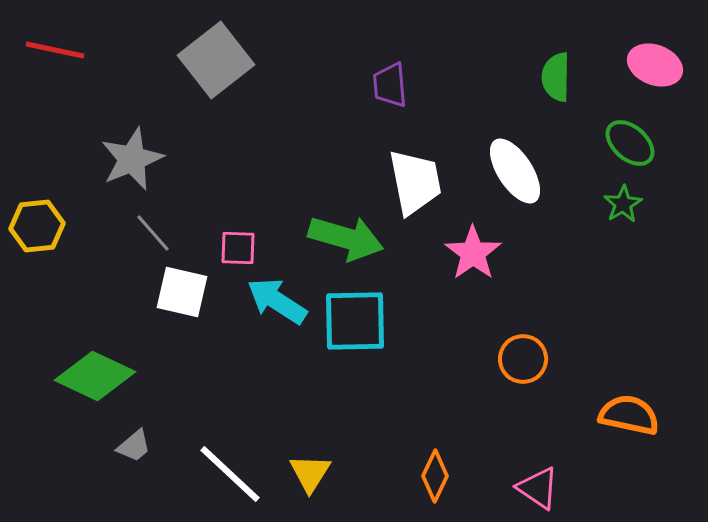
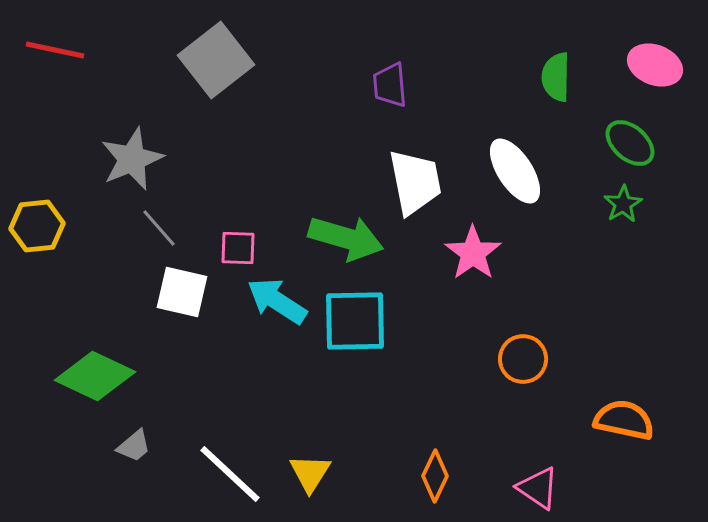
gray line: moved 6 px right, 5 px up
orange semicircle: moved 5 px left, 5 px down
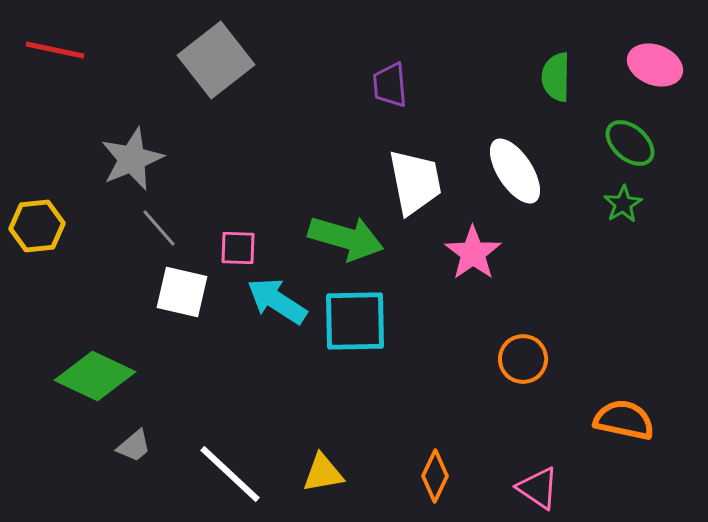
yellow triangle: moved 13 px right; rotated 48 degrees clockwise
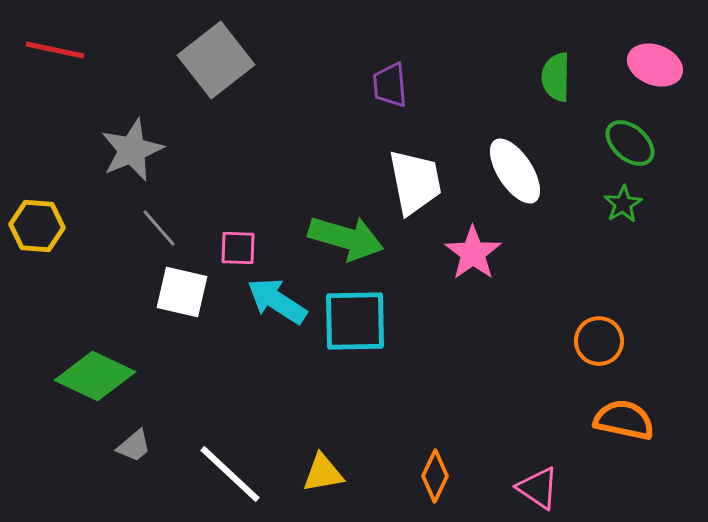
gray star: moved 9 px up
yellow hexagon: rotated 10 degrees clockwise
orange circle: moved 76 px right, 18 px up
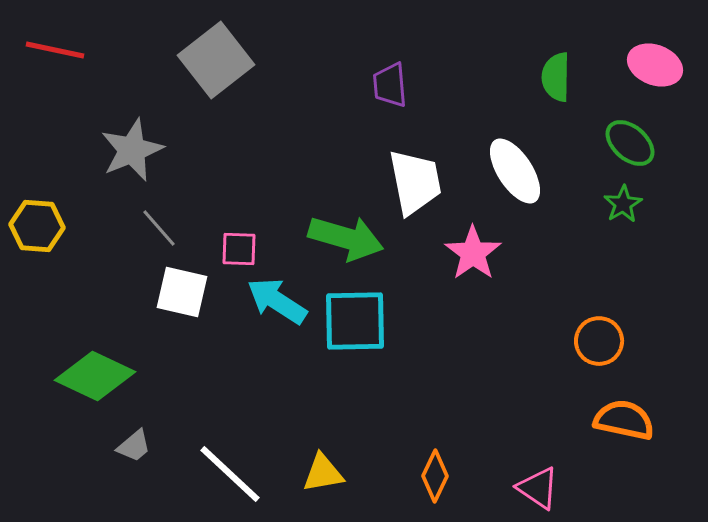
pink square: moved 1 px right, 1 px down
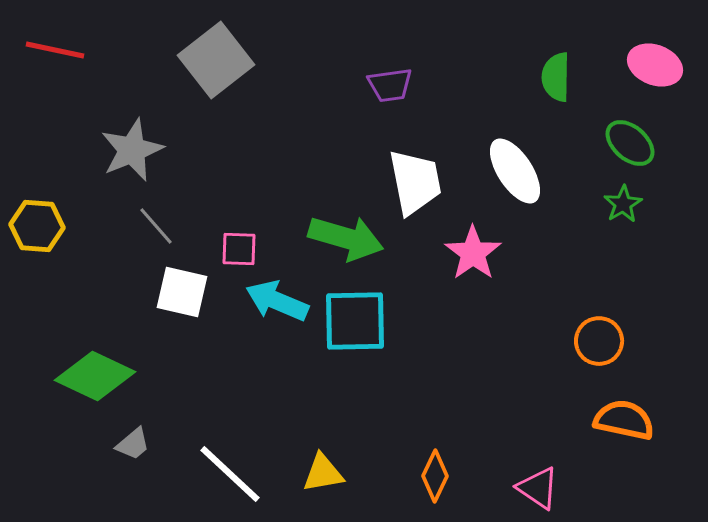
purple trapezoid: rotated 93 degrees counterclockwise
gray line: moved 3 px left, 2 px up
cyan arrow: rotated 10 degrees counterclockwise
gray trapezoid: moved 1 px left, 2 px up
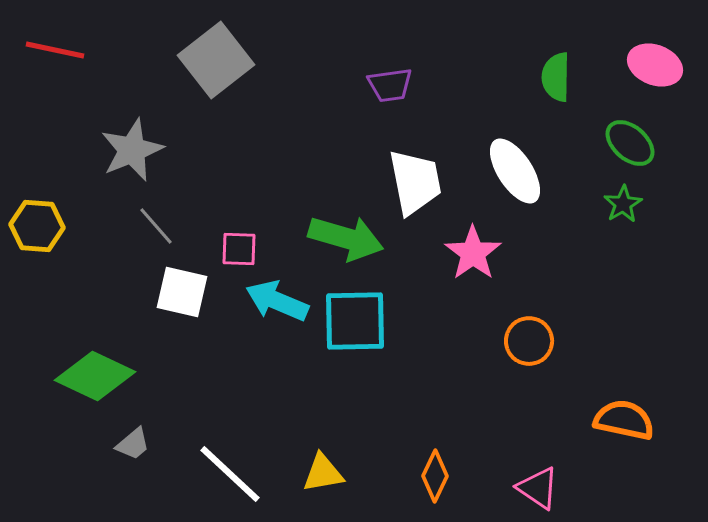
orange circle: moved 70 px left
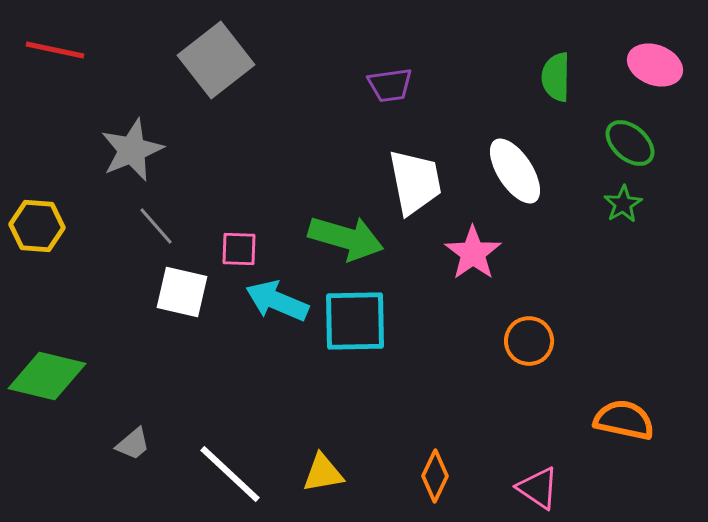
green diamond: moved 48 px left; rotated 12 degrees counterclockwise
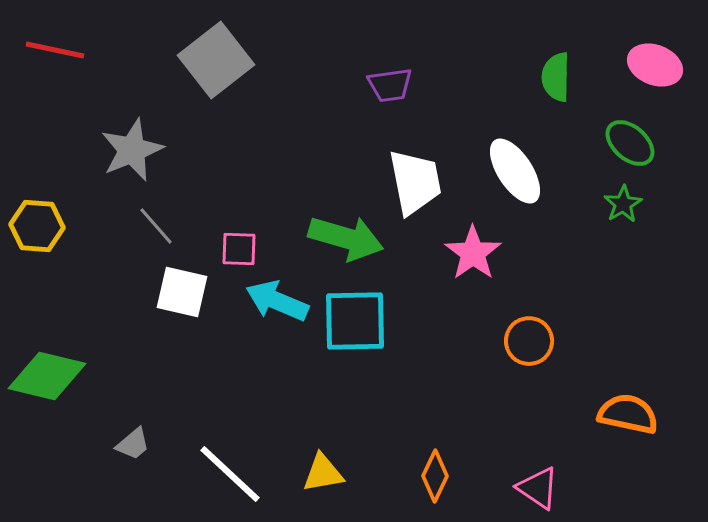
orange semicircle: moved 4 px right, 6 px up
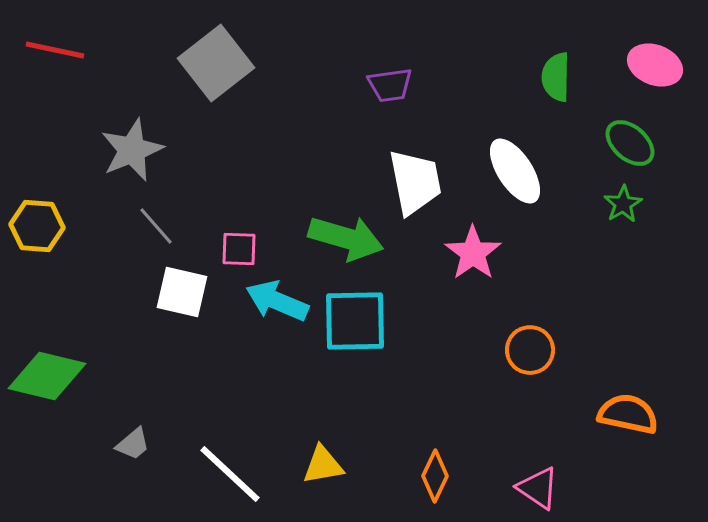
gray square: moved 3 px down
orange circle: moved 1 px right, 9 px down
yellow triangle: moved 8 px up
